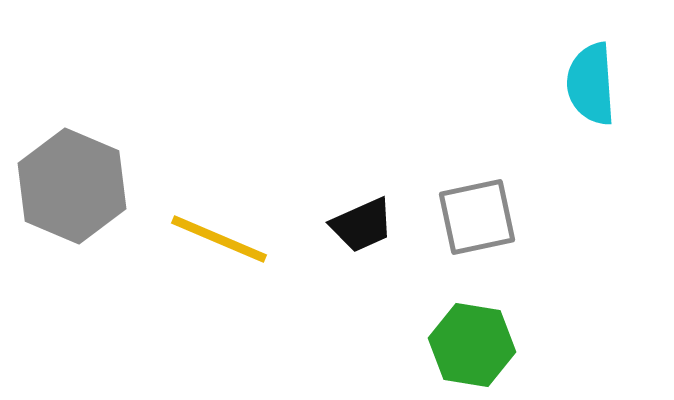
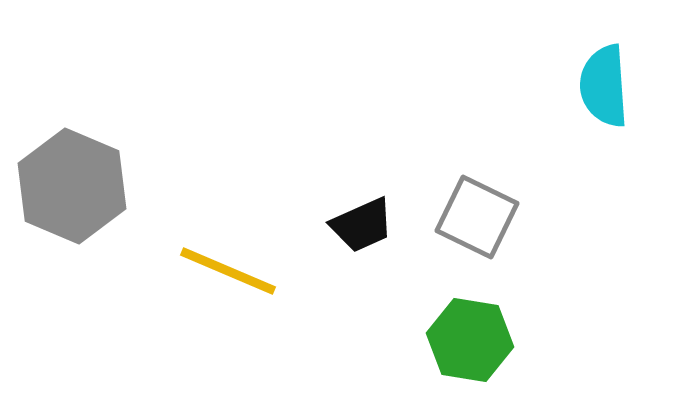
cyan semicircle: moved 13 px right, 2 px down
gray square: rotated 38 degrees clockwise
yellow line: moved 9 px right, 32 px down
green hexagon: moved 2 px left, 5 px up
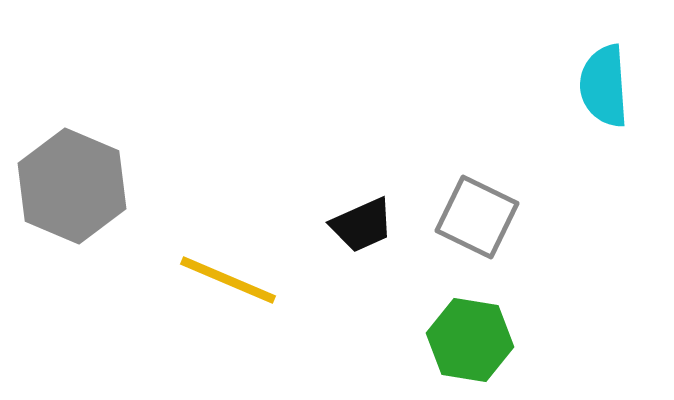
yellow line: moved 9 px down
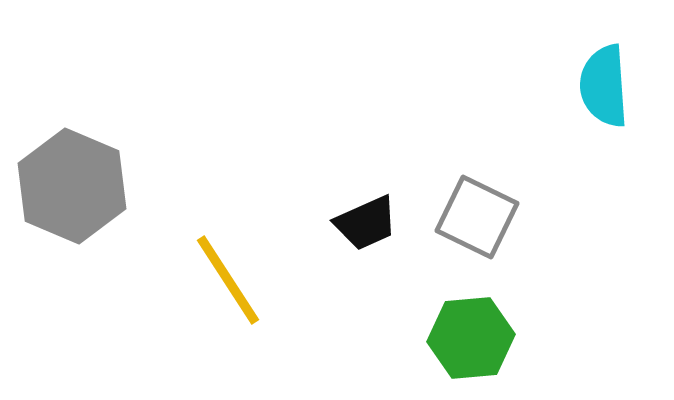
black trapezoid: moved 4 px right, 2 px up
yellow line: rotated 34 degrees clockwise
green hexagon: moved 1 px right, 2 px up; rotated 14 degrees counterclockwise
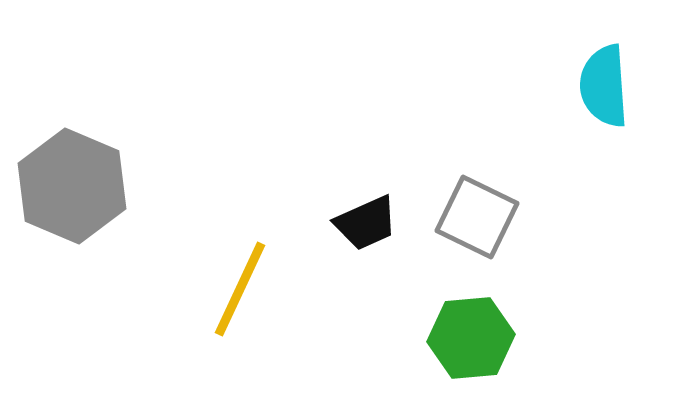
yellow line: moved 12 px right, 9 px down; rotated 58 degrees clockwise
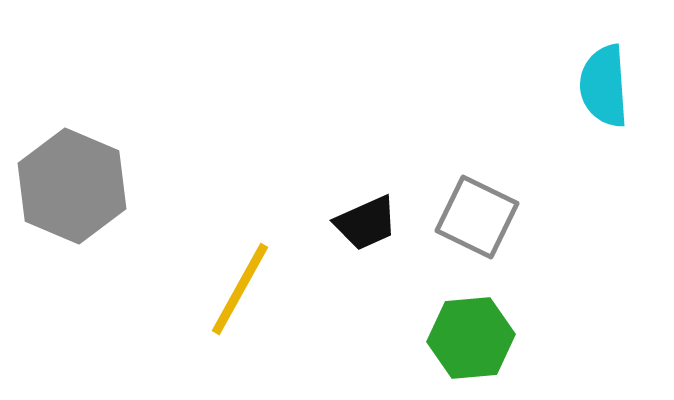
yellow line: rotated 4 degrees clockwise
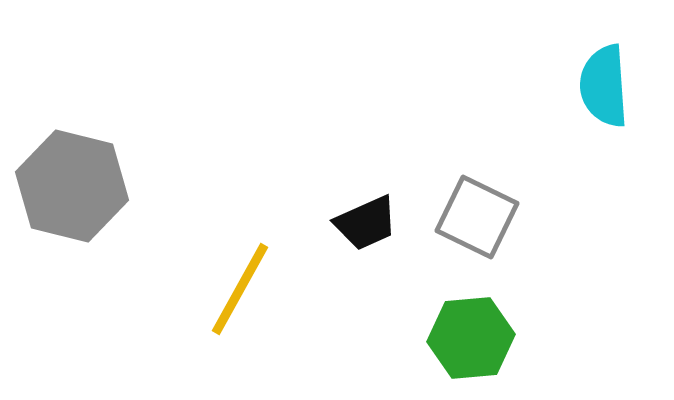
gray hexagon: rotated 9 degrees counterclockwise
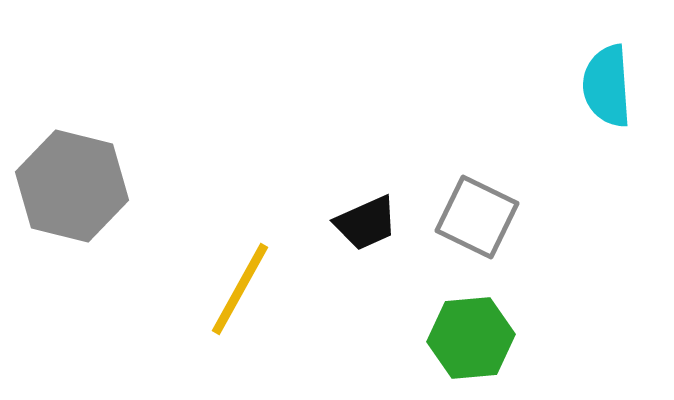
cyan semicircle: moved 3 px right
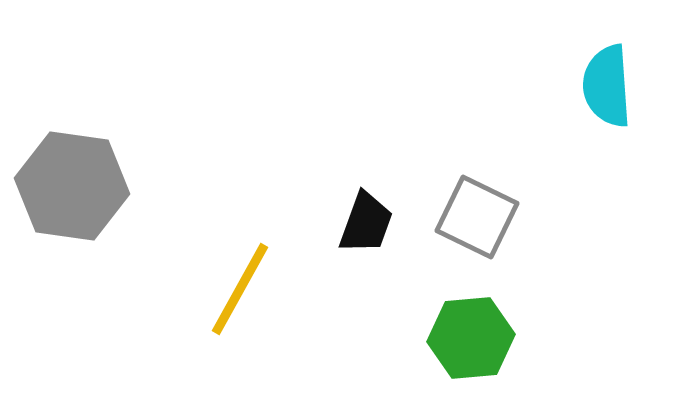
gray hexagon: rotated 6 degrees counterclockwise
black trapezoid: rotated 46 degrees counterclockwise
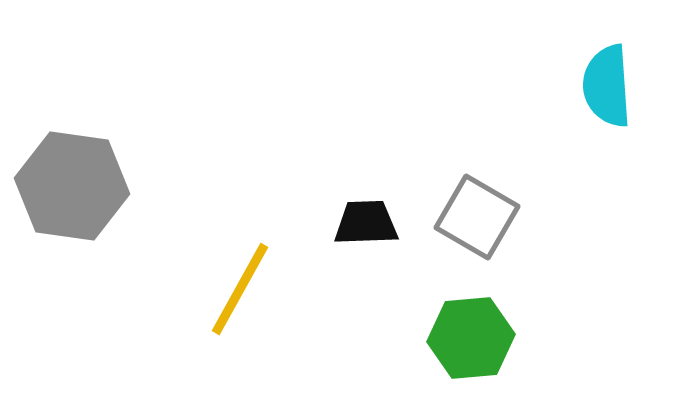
gray square: rotated 4 degrees clockwise
black trapezoid: rotated 112 degrees counterclockwise
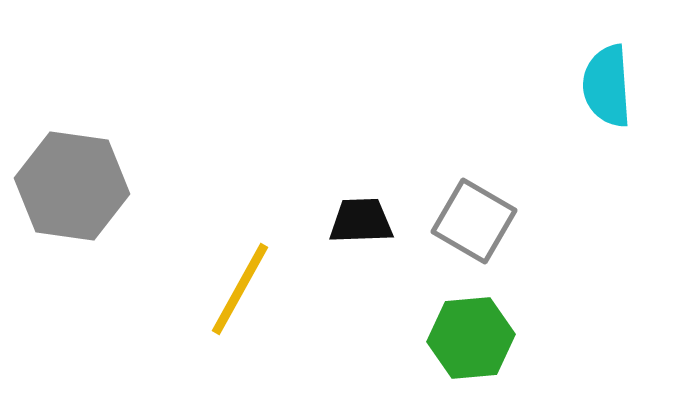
gray square: moved 3 px left, 4 px down
black trapezoid: moved 5 px left, 2 px up
